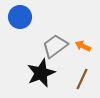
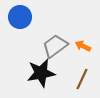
black star: rotated 12 degrees clockwise
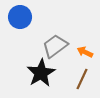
orange arrow: moved 2 px right, 6 px down
black star: rotated 20 degrees counterclockwise
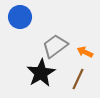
brown line: moved 4 px left
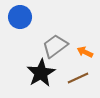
brown line: moved 1 px up; rotated 40 degrees clockwise
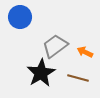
brown line: rotated 40 degrees clockwise
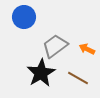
blue circle: moved 4 px right
orange arrow: moved 2 px right, 3 px up
brown line: rotated 15 degrees clockwise
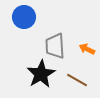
gray trapezoid: rotated 56 degrees counterclockwise
black star: moved 1 px down
brown line: moved 1 px left, 2 px down
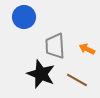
black star: rotated 20 degrees counterclockwise
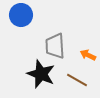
blue circle: moved 3 px left, 2 px up
orange arrow: moved 1 px right, 6 px down
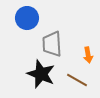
blue circle: moved 6 px right, 3 px down
gray trapezoid: moved 3 px left, 2 px up
orange arrow: rotated 126 degrees counterclockwise
